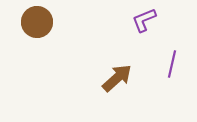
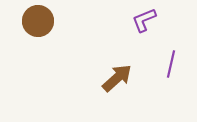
brown circle: moved 1 px right, 1 px up
purple line: moved 1 px left
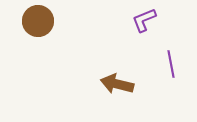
purple line: rotated 24 degrees counterclockwise
brown arrow: moved 6 px down; rotated 124 degrees counterclockwise
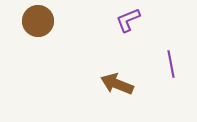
purple L-shape: moved 16 px left
brown arrow: rotated 8 degrees clockwise
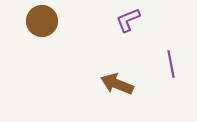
brown circle: moved 4 px right
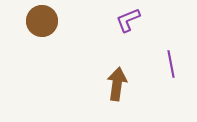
brown arrow: rotated 76 degrees clockwise
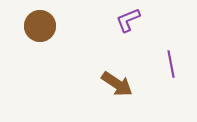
brown circle: moved 2 px left, 5 px down
brown arrow: rotated 116 degrees clockwise
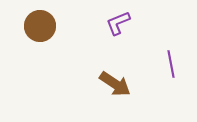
purple L-shape: moved 10 px left, 3 px down
brown arrow: moved 2 px left
